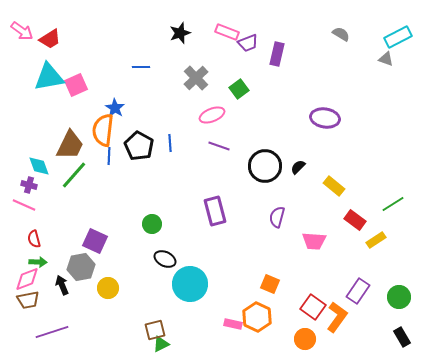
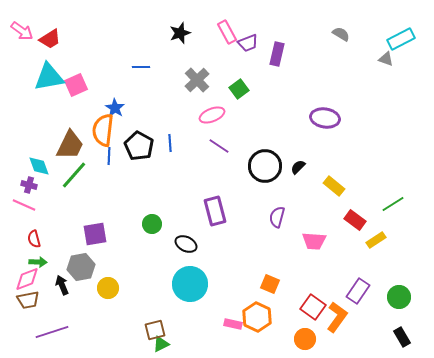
pink rectangle at (227, 32): rotated 40 degrees clockwise
cyan rectangle at (398, 37): moved 3 px right, 2 px down
gray cross at (196, 78): moved 1 px right, 2 px down
purple line at (219, 146): rotated 15 degrees clockwise
purple square at (95, 241): moved 7 px up; rotated 35 degrees counterclockwise
black ellipse at (165, 259): moved 21 px right, 15 px up
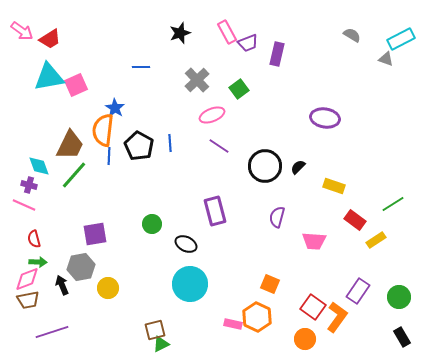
gray semicircle at (341, 34): moved 11 px right, 1 px down
yellow rectangle at (334, 186): rotated 20 degrees counterclockwise
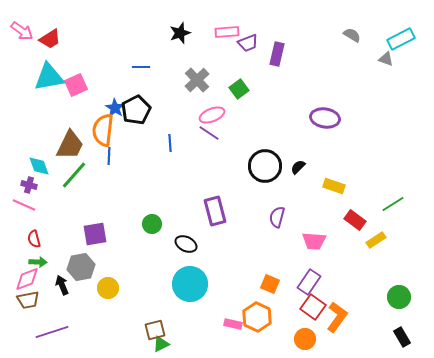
pink rectangle at (227, 32): rotated 65 degrees counterclockwise
black pentagon at (139, 146): moved 3 px left, 36 px up; rotated 16 degrees clockwise
purple line at (219, 146): moved 10 px left, 13 px up
purple rectangle at (358, 291): moved 49 px left, 9 px up
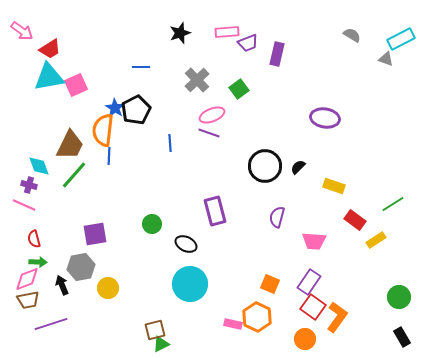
red trapezoid at (50, 39): moved 10 px down
purple line at (209, 133): rotated 15 degrees counterclockwise
purple line at (52, 332): moved 1 px left, 8 px up
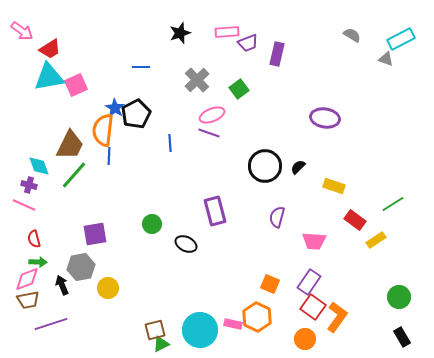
black pentagon at (136, 110): moved 4 px down
cyan circle at (190, 284): moved 10 px right, 46 px down
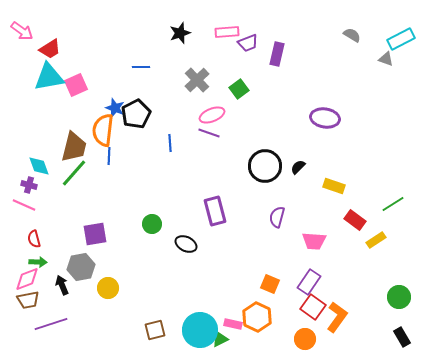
blue star at (115, 108): rotated 12 degrees counterclockwise
brown trapezoid at (70, 145): moved 4 px right, 2 px down; rotated 12 degrees counterclockwise
green line at (74, 175): moved 2 px up
green triangle at (161, 344): moved 59 px right, 5 px up
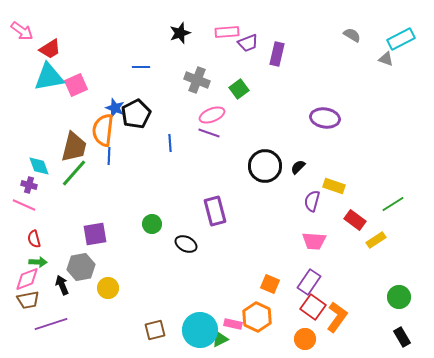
gray cross at (197, 80): rotated 25 degrees counterclockwise
purple semicircle at (277, 217): moved 35 px right, 16 px up
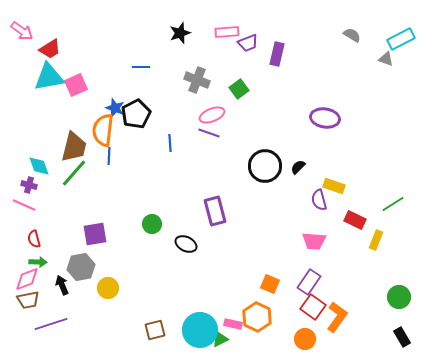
purple semicircle at (312, 201): moved 7 px right, 1 px up; rotated 30 degrees counterclockwise
red rectangle at (355, 220): rotated 10 degrees counterclockwise
yellow rectangle at (376, 240): rotated 36 degrees counterclockwise
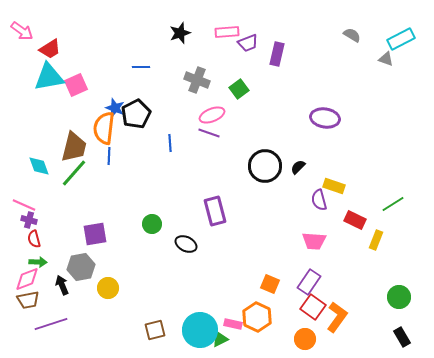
orange semicircle at (103, 130): moved 1 px right, 2 px up
purple cross at (29, 185): moved 35 px down
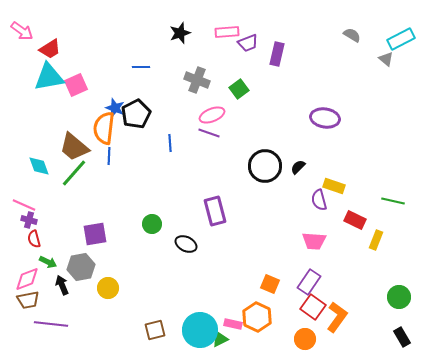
gray triangle at (386, 59): rotated 21 degrees clockwise
brown trapezoid at (74, 147): rotated 116 degrees clockwise
green line at (393, 204): moved 3 px up; rotated 45 degrees clockwise
green arrow at (38, 262): moved 10 px right; rotated 24 degrees clockwise
purple line at (51, 324): rotated 24 degrees clockwise
